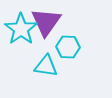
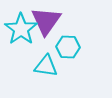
purple triangle: moved 1 px up
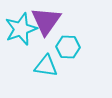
cyan star: rotated 16 degrees clockwise
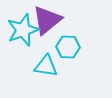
purple triangle: moved 1 px right, 1 px up; rotated 16 degrees clockwise
cyan star: moved 2 px right, 1 px down
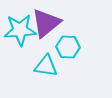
purple triangle: moved 1 px left, 3 px down
cyan star: moved 3 px left; rotated 16 degrees clockwise
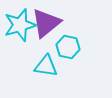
cyan star: moved 5 px up; rotated 12 degrees counterclockwise
cyan hexagon: rotated 10 degrees clockwise
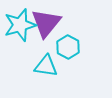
purple triangle: rotated 12 degrees counterclockwise
cyan hexagon: rotated 15 degrees clockwise
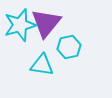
cyan hexagon: moved 1 px right; rotated 20 degrees clockwise
cyan triangle: moved 4 px left, 1 px up
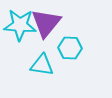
cyan star: rotated 20 degrees clockwise
cyan hexagon: moved 1 px right, 1 px down; rotated 15 degrees clockwise
